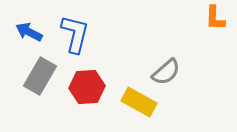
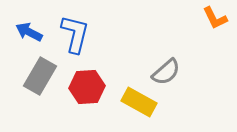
orange L-shape: rotated 28 degrees counterclockwise
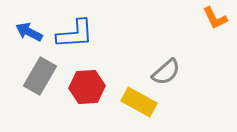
blue L-shape: rotated 72 degrees clockwise
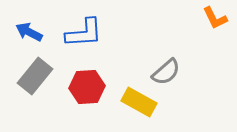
blue L-shape: moved 9 px right, 1 px up
gray rectangle: moved 5 px left; rotated 9 degrees clockwise
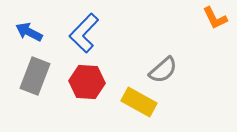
blue L-shape: rotated 138 degrees clockwise
gray semicircle: moved 3 px left, 2 px up
gray rectangle: rotated 18 degrees counterclockwise
red hexagon: moved 5 px up; rotated 8 degrees clockwise
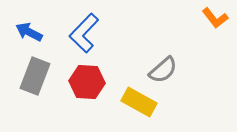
orange L-shape: rotated 12 degrees counterclockwise
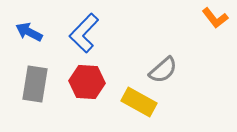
gray rectangle: moved 8 px down; rotated 12 degrees counterclockwise
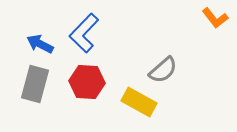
blue arrow: moved 11 px right, 12 px down
gray rectangle: rotated 6 degrees clockwise
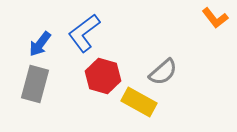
blue L-shape: rotated 9 degrees clockwise
blue arrow: rotated 80 degrees counterclockwise
gray semicircle: moved 2 px down
red hexagon: moved 16 px right, 6 px up; rotated 12 degrees clockwise
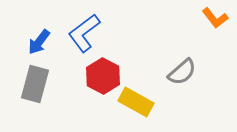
blue arrow: moved 1 px left, 2 px up
gray semicircle: moved 19 px right
red hexagon: rotated 12 degrees clockwise
yellow rectangle: moved 3 px left
